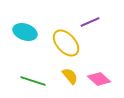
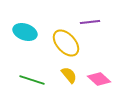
purple line: rotated 18 degrees clockwise
yellow semicircle: moved 1 px left, 1 px up
green line: moved 1 px left, 1 px up
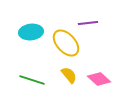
purple line: moved 2 px left, 1 px down
cyan ellipse: moved 6 px right; rotated 25 degrees counterclockwise
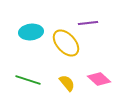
yellow semicircle: moved 2 px left, 8 px down
green line: moved 4 px left
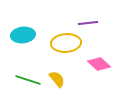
cyan ellipse: moved 8 px left, 3 px down
yellow ellipse: rotated 52 degrees counterclockwise
pink diamond: moved 15 px up
yellow semicircle: moved 10 px left, 4 px up
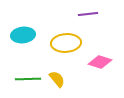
purple line: moved 9 px up
pink diamond: moved 1 px right, 2 px up; rotated 25 degrees counterclockwise
green line: moved 1 px up; rotated 20 degrees counterclockwise
